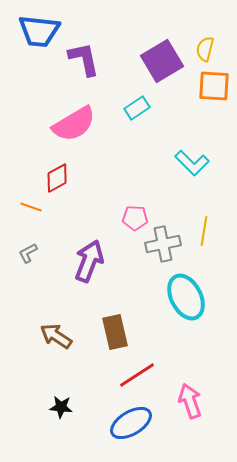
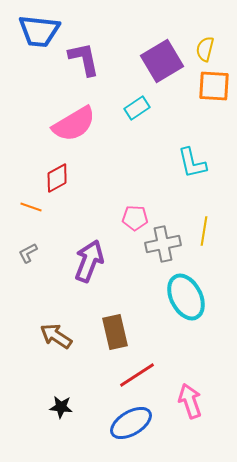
cyan L-shape: rotated 32 degrees clockwise
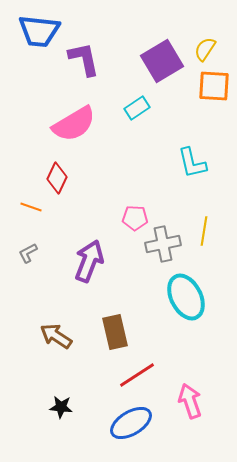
yellow semicircle: rotated 20 degrees clockwise
red diamond: rotated 36 degrees counterclockwise
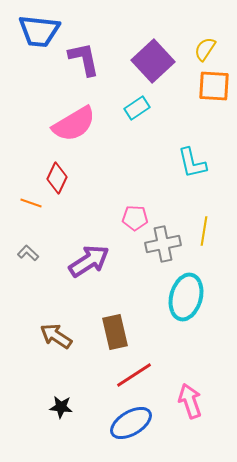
purple square: moved 9 px left; rotated 12 degrees counterclockwise
orange line: moved 4 px up
gray L-shape: rotated 70 degrees clockwise
purple arrow: rotated 36 degrees clockwise
cyan ellipse: rotated 42 degrees clockwise
red line: moved 3 px left
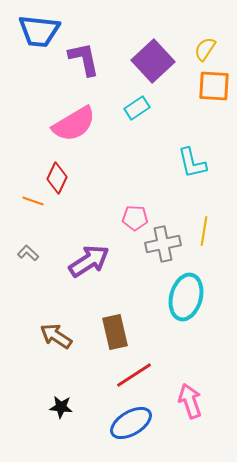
orange line: moved 2 px right, 2 px up
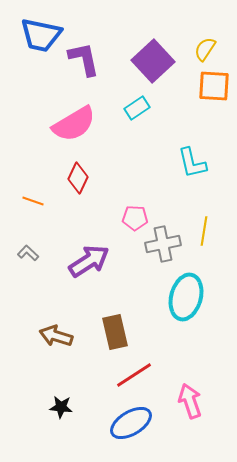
blue trapezoid: moved 2 px right, 4 px down; rotated 6 degrees clockwise
red diamond: moved 21 px right
brown arrow: rotated 16 degrees counterclockwise
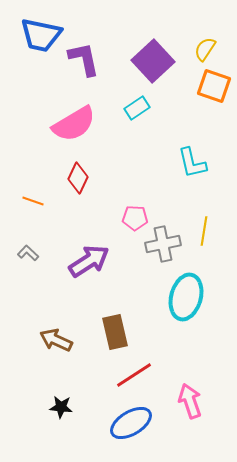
orange square: rotated 16 degrees clockwise
brown arrow: moved 4 px down; rotated 8 degrees clockwise
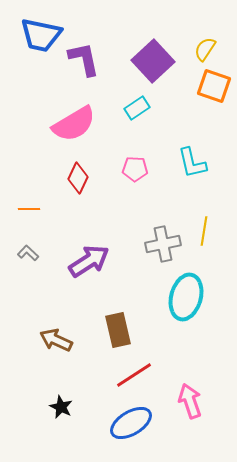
orange line: moved 4 px left, 8 px down; rotated 20 degrees counterclockwise
pink pentagon: moved 49 px up
brown rectangle: moved 3 px right, 2 px up
black star: rotated 20 degrees clockwise
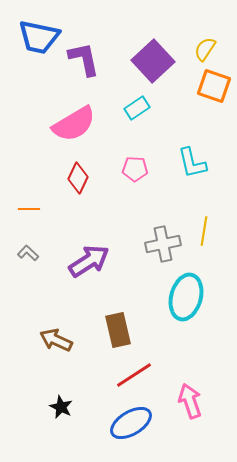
blue trapezoid: moved 2 px left, 2 px down
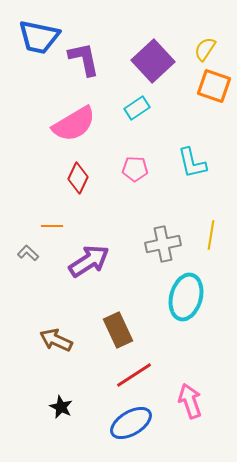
orange line: moved 23 px right, 17 px down
yellow line: moved 7 px right, 4 px down
brown rectangle: rotated 12 degrees counterclockwise
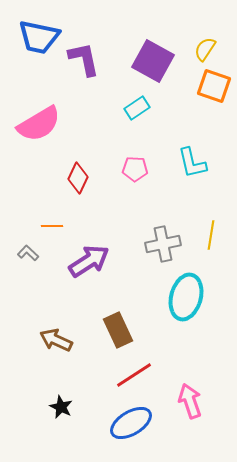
purple square: rotated 18 degrees counterclockwise
pink semicircle: moved 35 px left
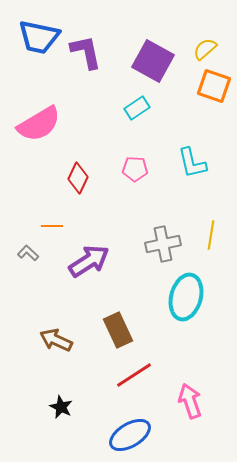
yellow semicircle: rotated 15 degrees clockwise
purple L-shape: moved 2 px right, 7 px up
blue ellipse: moved 1 px left, 12 px down
